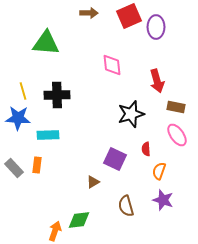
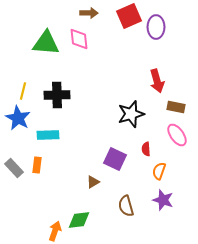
pink diamond: moved 33 px left, 26 px up
yellow line: rotated 30 degrees clockwise
blue star: rotated 25 degrees clockwise
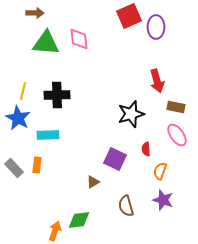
brown arrow: moved 54 px left
orange semicircle: moved 1 px right
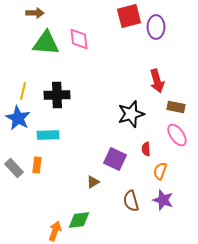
red square: rotated 10 degrees clockwise
brown semicircle: moved 5 px right, 5 px up
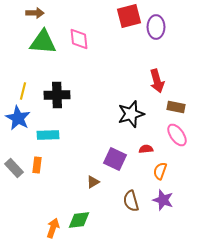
green triangle: moved 3 px left, 1 px up
red semicircle: rotated 88 degrees clockwise
orange arrow: moved 2 px left, 3 px up
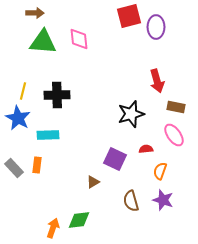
pink ellipse: moved 3 px left
